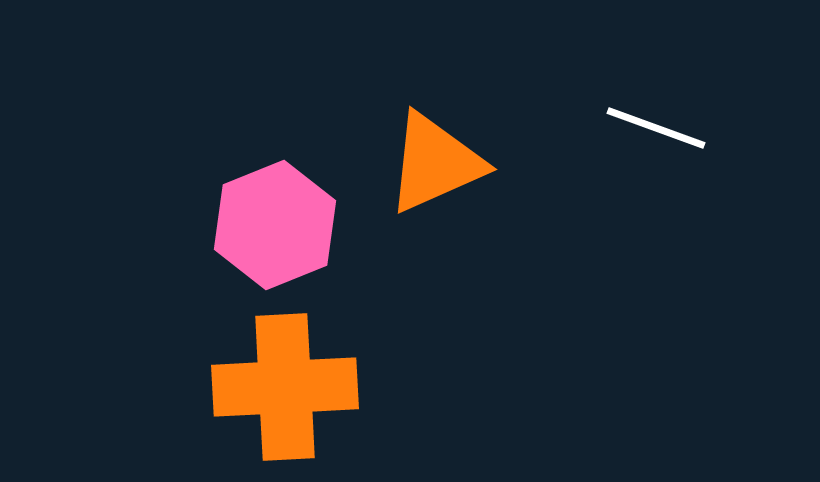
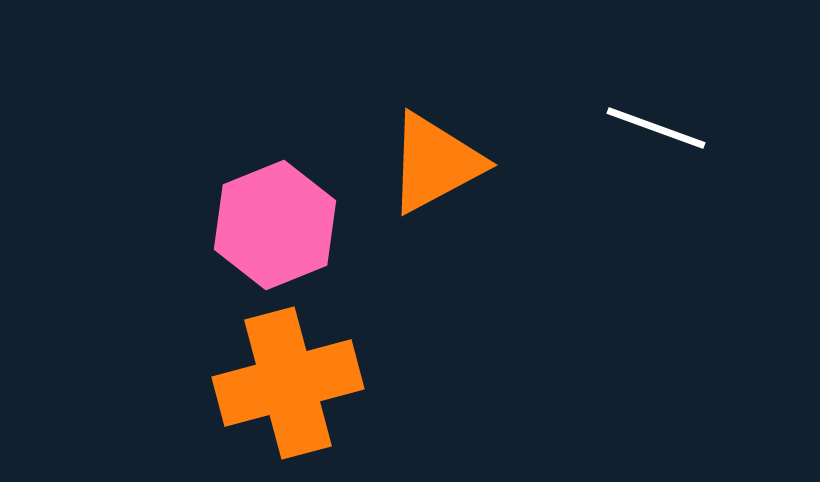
orange triangle: rotated 4 degrees counterclockwise
orange cross: moved 3 px right, 4 px up; rotated 12 degrees counterclockwise
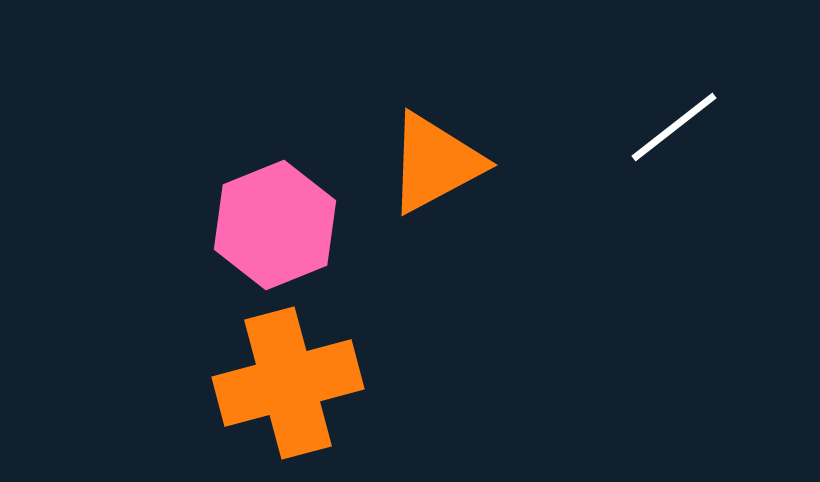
white line: moved 18 px right, 1 px up; rotated 58 degrees counterclockwise
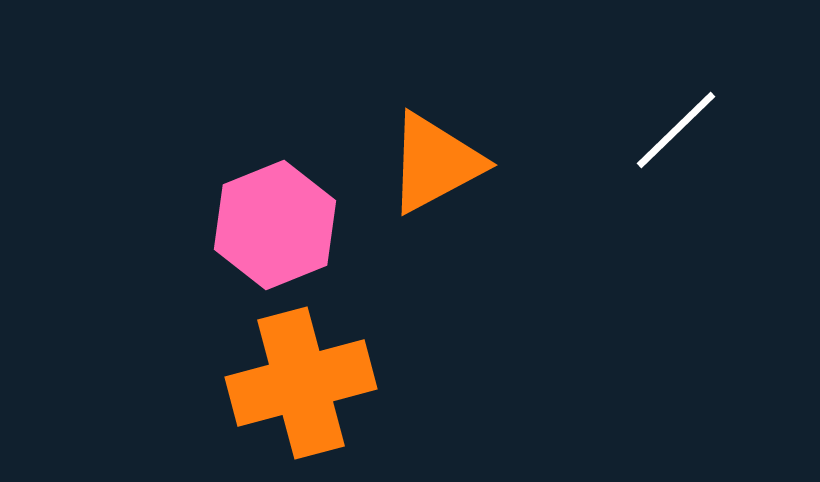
white line: moved 2 px right, 3 px down; rotated 6 degrees counterclockwise
orange cross: moved 13 px right
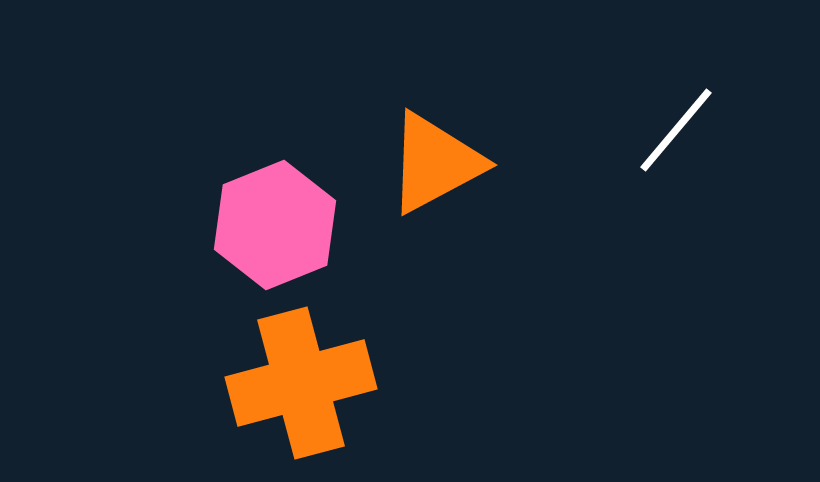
white line: rotated 6 degrees counterclockwise
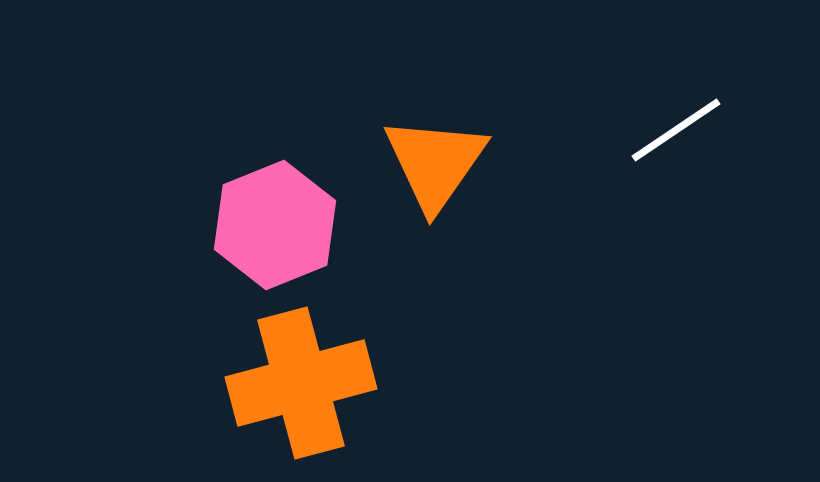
white line: rotated 16 degrees clockwise
orange triangle: rotated 27 degrees counterclockwise
